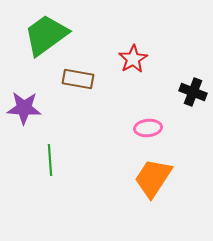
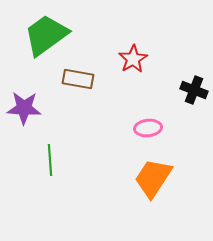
black cross: moved 1 px right, 2 px up
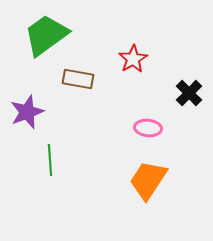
black cross: moved 5 px left, 3 px down; rotated 24 degrees clockwise
purple star: moved 3 px right, 4 px down; rotated 24 degrees counterclockwise
pink ellipse: rotated 12 degrees clockwise
orange trapezoid: moved 5 px left, 2 px down
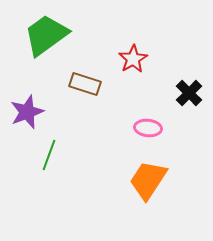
brown rectangle: moved 7 px right, 5 px down; rotated 8 degrees clockwise
green line: moved 1 px left, 5 px up; rotated 24 degrees clockwise
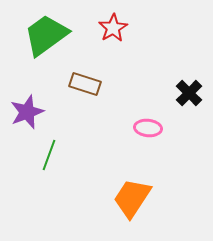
red star: moved 20 px left, 31 px up
orange trapezoid: moved 16 px left, 18 px down
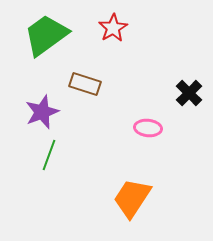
purple star: moved 15 px right
